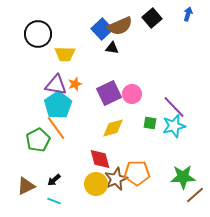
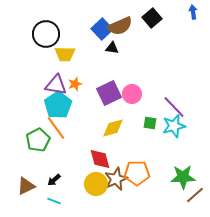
blue arrow: moved 5 px right, 2 px up; rotated 24 degrees counterclockwise
black circle: moved 8 px right
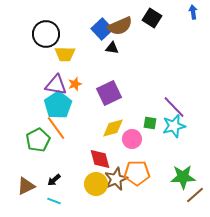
black square: rotated 18 degrees counterclockwise
pink circle: moved 45 px down
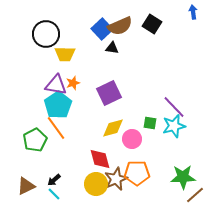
black square: moved 6 px down
orange star: moved 2 px left, 1 px up
green pentagon: moved 3 px left
cyan line: moved 7 px up; rotated 24 degrees clockwise
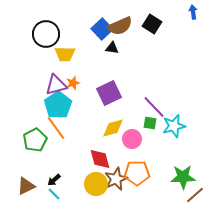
purple triangle: rotated 25 degrees counterclockwise
purple line: moved 20 px left
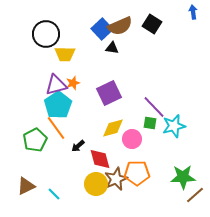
black arrow: moved 24 px right, 34 px up
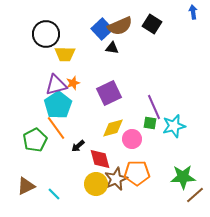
purple line: rotated 20 degrees clockwise
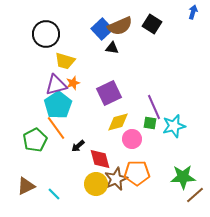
blue arrow: rotated 24 degrees clockwise
yellow trapezoid: moved 7 px down; rotated 15 degrees clockwise
yellow diamond: moved 5 px right, 6 px up
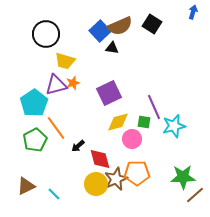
blue square: moved 2 px left, 2 px down
cyan pentagon: moved 24 px left, 2 px up
green square: moved 6 px left, 1 px up
